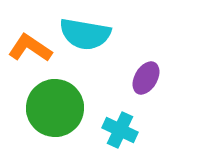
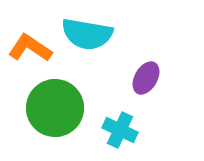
cyan semicircle: moved 2 px right
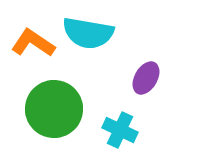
cyan semicircle: moved 1 px right, 1 px up
orange L-shape: moved 3 px right, 5 px up
green circle: moved 1 px left, 1 px down
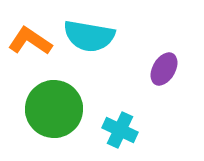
cyan semicircle: moved 1 px right, 3 px down
orange L-shape: moved 3 px left, 2 px up
purple ellipse: moved 18 px right, 9 px up
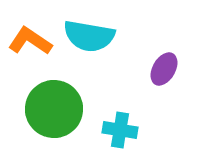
cyan cross: rotated 16 degrees counterclockwise
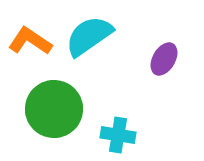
cyan semicircle: rotated 135 degrees clockwise
purple ellipse: moved 10 px up
cyan cross: moved 2 px left, 5 px down
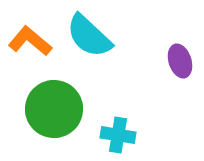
cyan semicircle: rotated 102 degrees counterclockwise
orange L-shape: rotated 6 degrees clockwise
purple ellipse: moved 16 px right, 2 px down; rotated 48 degrees counterclockwise
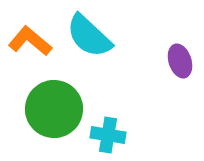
cyan cross: moved 10 px left
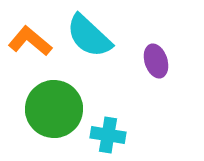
purple ellipse: moved 24 px left
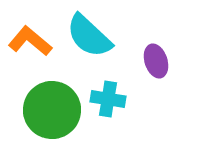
green circle: moved 2 px left, 1 px down
cyan cross: moved 36 px up
